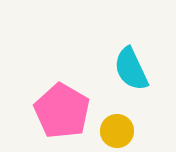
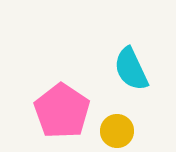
pink pentagon: rotated 4 degrees clockwise
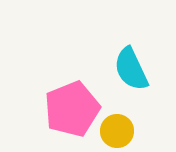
pink pentagon: moved 10 px right, 2 px up; rotated 16 degrees clockwise
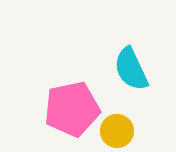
pink pentagon: rotated 10 degrees clockwise
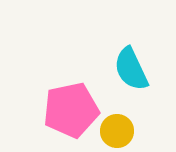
pink pentagon: moved 1 px left, 1 px down
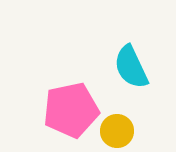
cyan semicircle: moved 2 px up
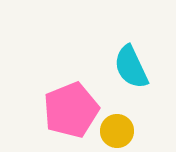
pink pentagon: rotated 10 degrees counterclockwise
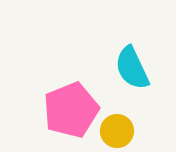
cyan semicircle: moved 1 px right, 1 px down
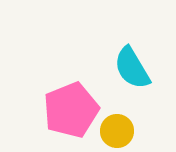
cyan semicircle: rotated 6 degrees counterclockwise
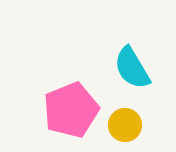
yellow circle: moved 8 px right, 6 px up
